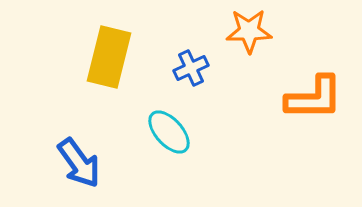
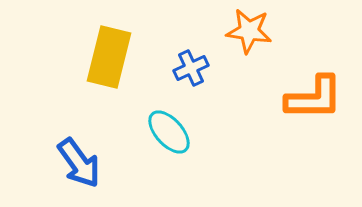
orange star: rotated 9 degrees clockwise
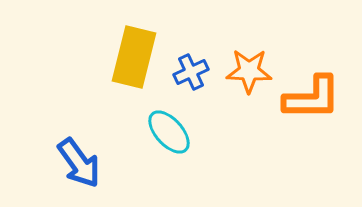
orange star: moved 40 px down; rotated 6 degrees counterclockwise
yellow rectangle: moved 25 px right
blue cross: moved 4 px down
orange L-shape: moved 2 px left
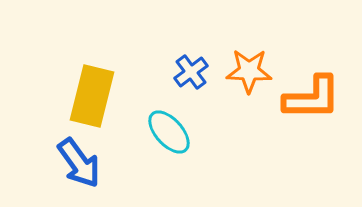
yellow rectangle: moved 42 px left, 39 px down
blue cross: rotated 12 degrees counterclockwise
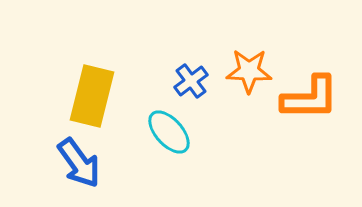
blue cross: moved 9 px down
orange L-shape: moved 2 px left
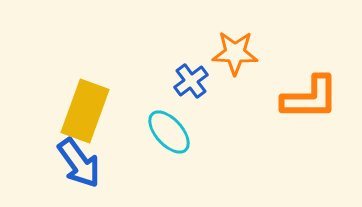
orange star: moved 14 px left, 18 px up
yellow rectangle: moved 7 px left, 15 px down; rotated 6 degrees clockwise
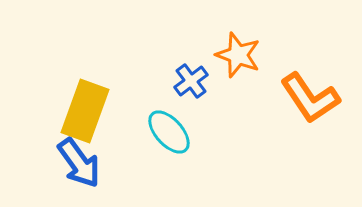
orange star: moved 3 px right, 2 px down; rotated 18 degrees clockwise
orange L-shape: rotated 56 degrees clockwise
